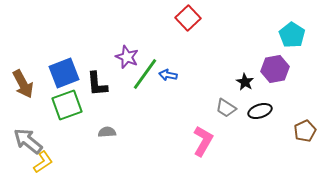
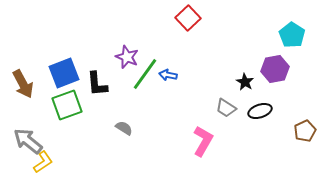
gray semicircle: moved 17 px right, 4 px up; rotated 36 degrees clockwise
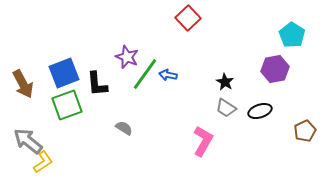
black star: moved 20 px left
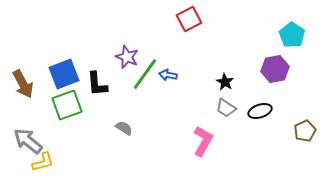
red square: moved 1 px right, 1 px down; rotated 15 degrees clockwise
blue square: moved 1 px down
yellow L-shape: rotated 20 degrees clockwise
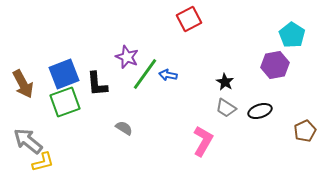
purple hexagon: moved 4 px up
green square: moved 2 px left, 3 px up
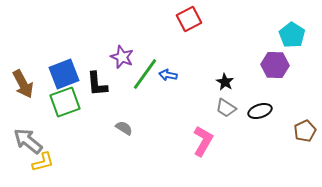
purple star: moved 5 px left
purple hexagon: rotated 12 degrees clockwise
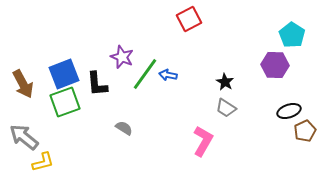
black ellipse: moved 29 px right
gray arrow: moved 4 px left, 4 px up
